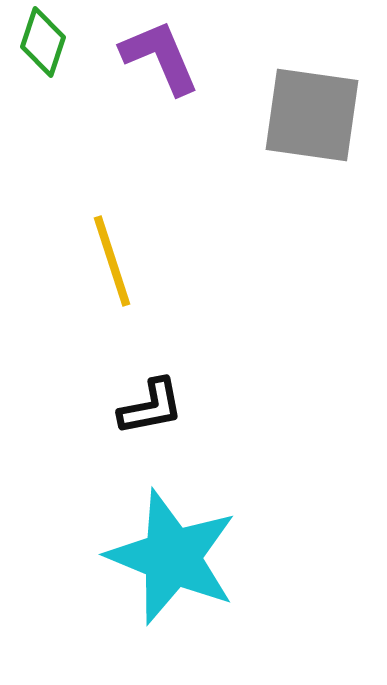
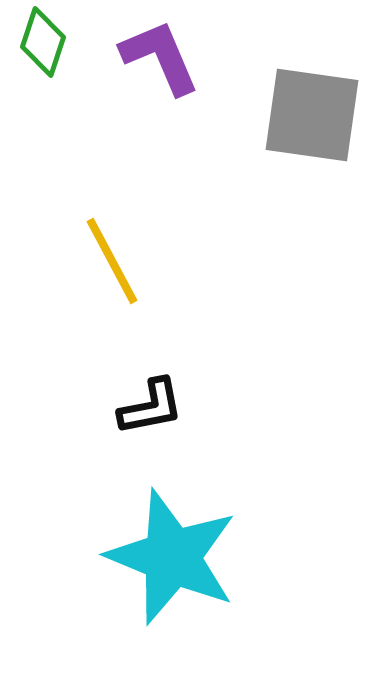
yellow line: rotated 10 degrees counterclockwise
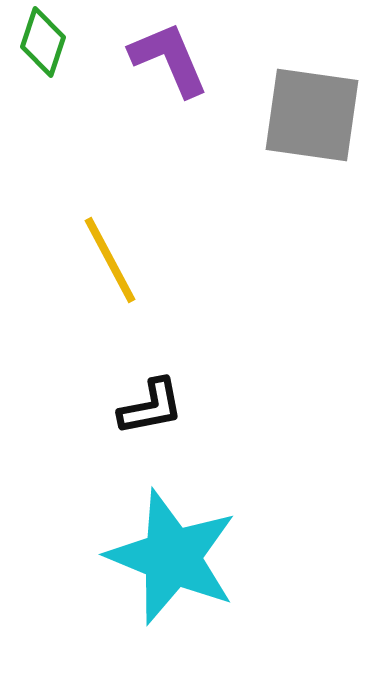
purple L-shape: moved 9 px right, 2 px down
yellow line: moved 2 px left, 1 px up
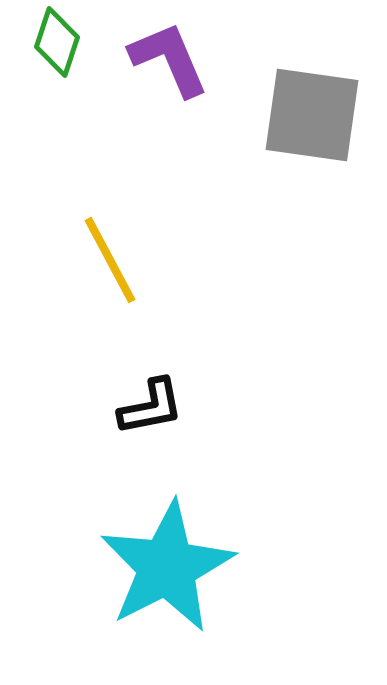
green diamond: moved 14 px right
cyan star: moved 5 px left, 10 px down; rotated 23 degrees clockwise
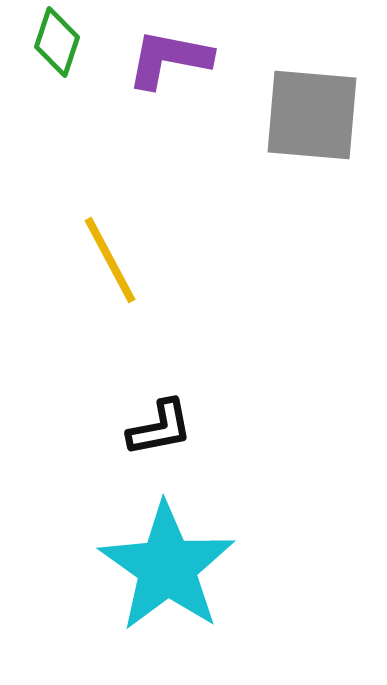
purple L-shape: rotated 56 degrees counterclockwise
gray square: rotated 3 degrees counterclockwise
black L-shape: moved 9 px right, 21 px down
cyan star: rotated 10 degrees counterclockwise
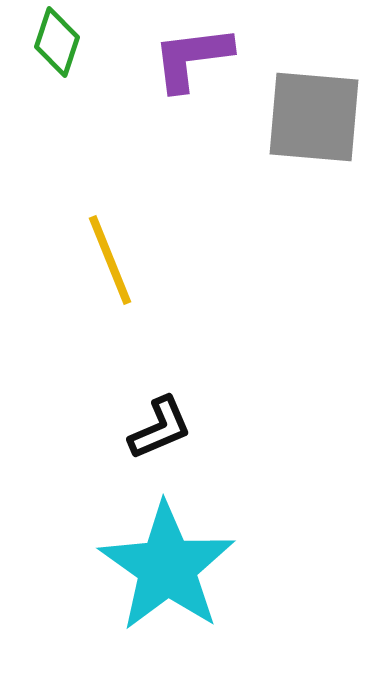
purple L-shape: moved 23 px right, 1 px up; rotated 18 degrees counterclockwise
gray square: moved 2 px right, 2 px down
yellow line: rotated 6 degrees clockwise
black L-shape: rotated 12 degrees counterclockwise
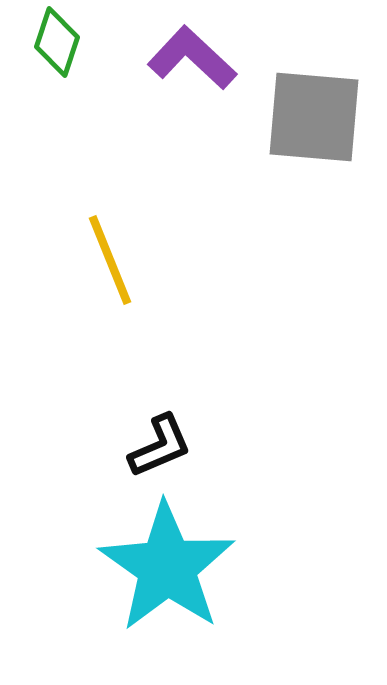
purple L-shape: rotated 50 degrees clockwise
black L-shape: moved 18 px down
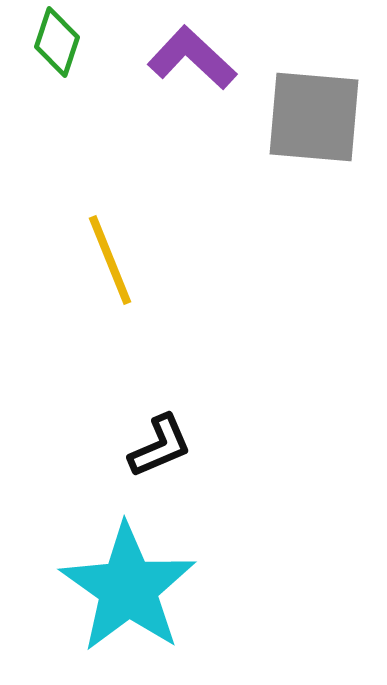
cyan star: moved 39 px left, 21 px down
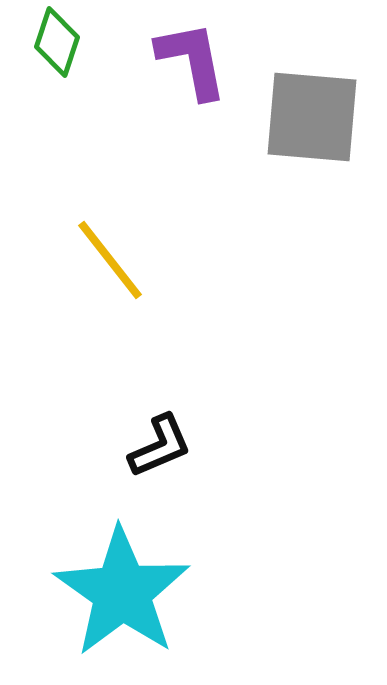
purple L-shape: moved 2 px down; rotated 36 degrees clockwise
gray square: moved 2 px left
yellow line: rotated 16 degrees counterclockwise
cyan star: moved 6 px left, 4 px down
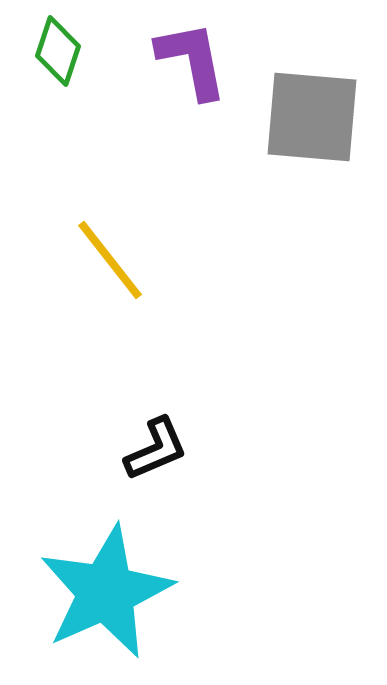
green diamond: moved 1 px right, 9 px down
black L-shape: moved 4 px left, 3 px down
cyan star: moved 16 px left; rotated 13 degrees clockwise
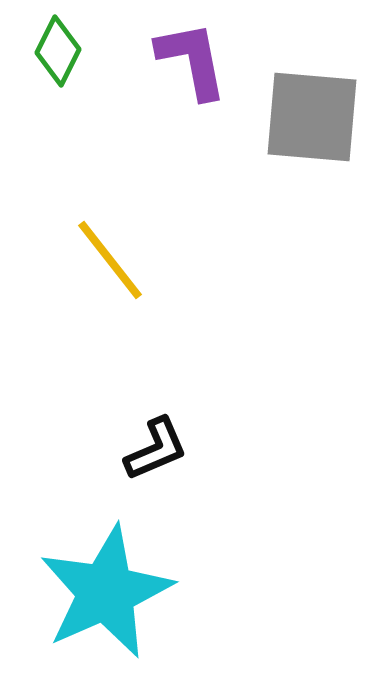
green diamond: rotated 8 degrees clockwise
